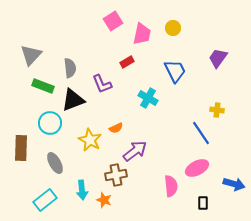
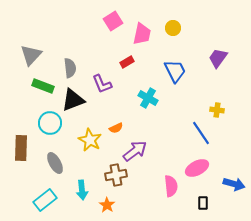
orange star: moved 3 px right, 5 px down; rotated 14 degrees clockwise
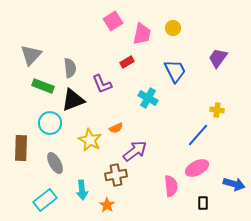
blue line: moved 3 px left, 2 px down; rotated 75 degrees clockwise
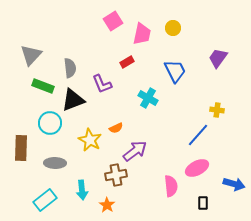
gray ellipse: rotated 60 degrees counterclockwise
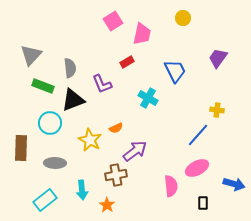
yellow circle: moved 10 px right, 10 px up
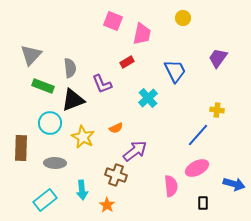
pink square: rotated 36 degrees counterclockwise
cyan cross: rotated 18 degrees clockwise
yellow star: moved 7 px left, 3 px up
brown cross: rotated 30 degrees clockwise
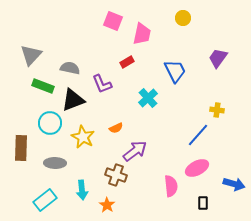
gray semicircle: rotated 72 degrees counterclockwise
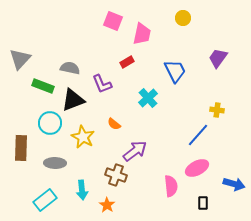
gray triangle: moved 11 px left, 4 px down
orange semicircle: moved 2 px left, 4 px up; rotated 64 degrees clockwise
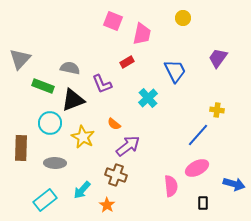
purple arrow: moved 7 px left, 5 px up
cyan arrow: rotated 48 degrees clockwise
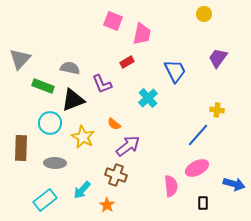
yellow circle: moved 21 px right, 4 px up
